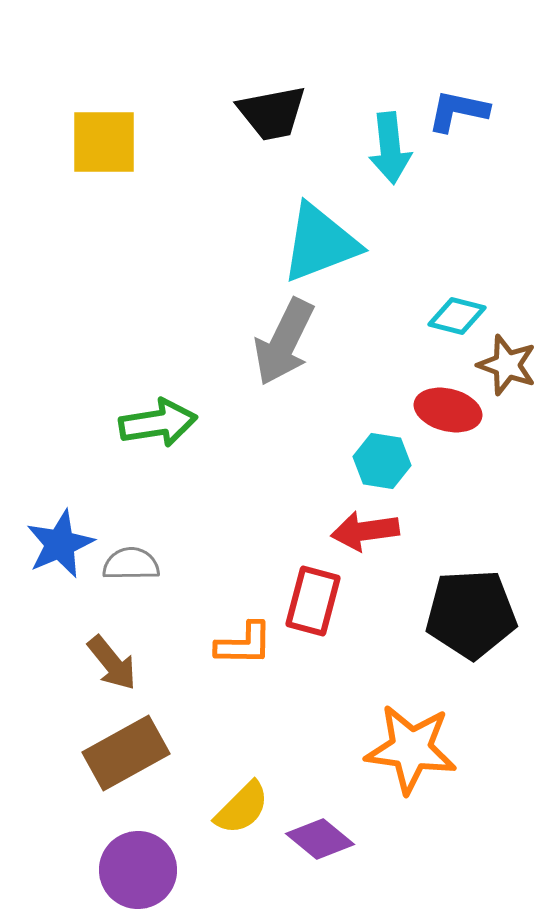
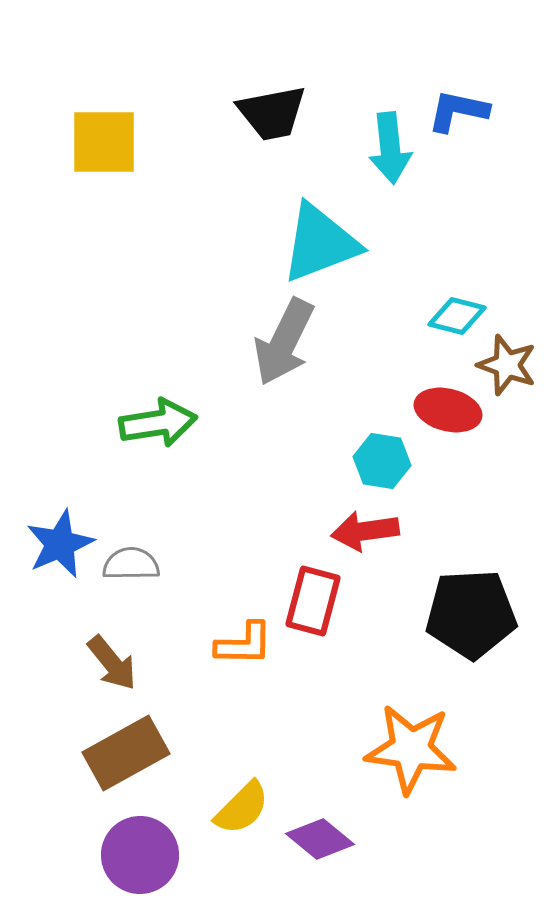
purple circle: moved 2 px right, 15 px up
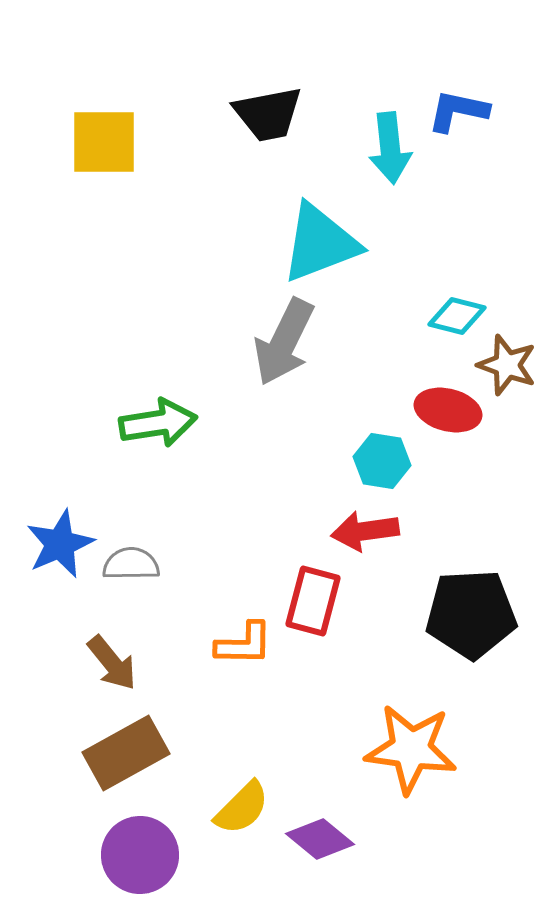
black trapezoid: moved 4 px left, 1 px down
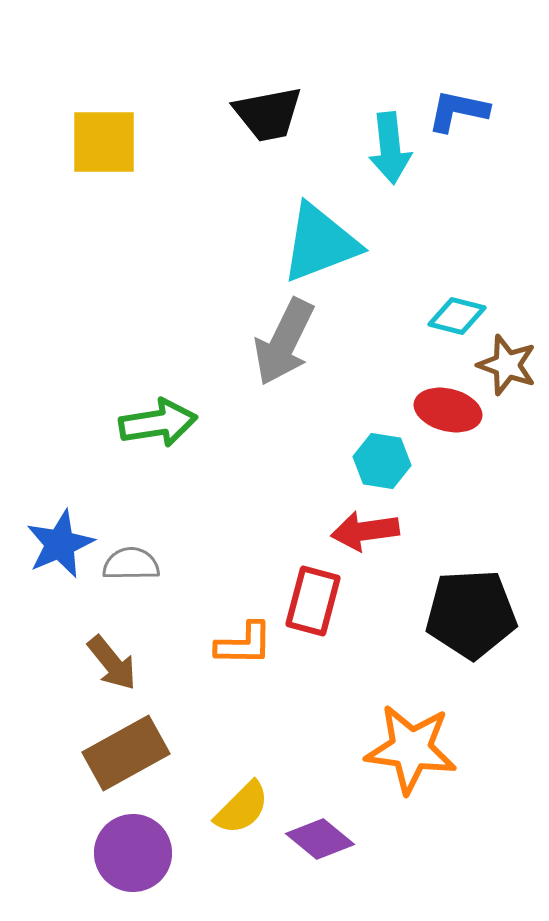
purple circle: moved 7 px left, 2 px up
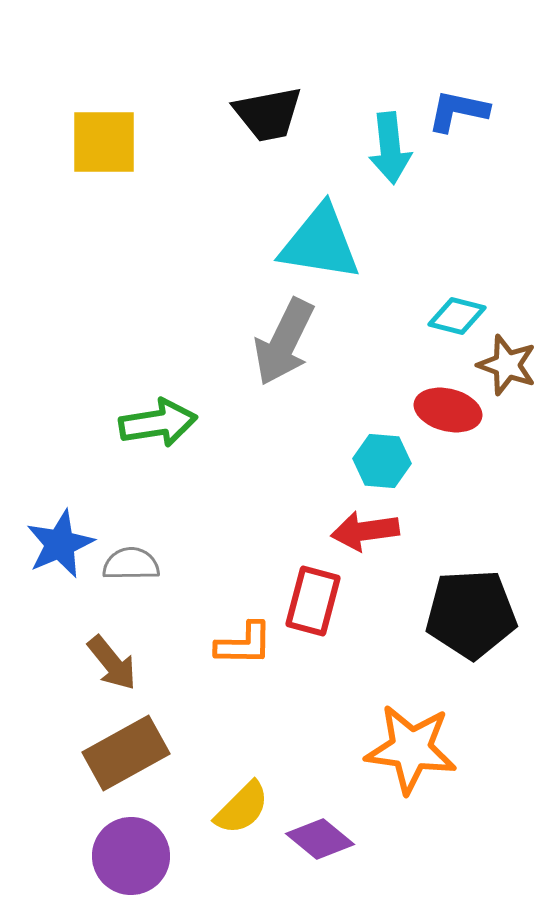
cyan triangle: rotated 30 degrees clockwise
cyan hexagon: rotated 4 degrees counterclockwise
purple circle: moved 2 px left, 3 px down
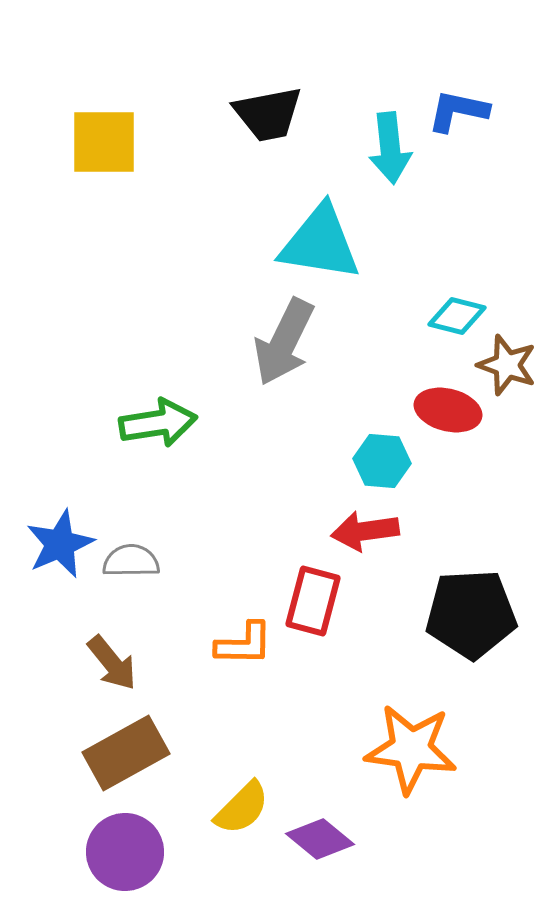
gray semicircle: moved 3 px up
purple circle: moved 6 px left, 4 px up
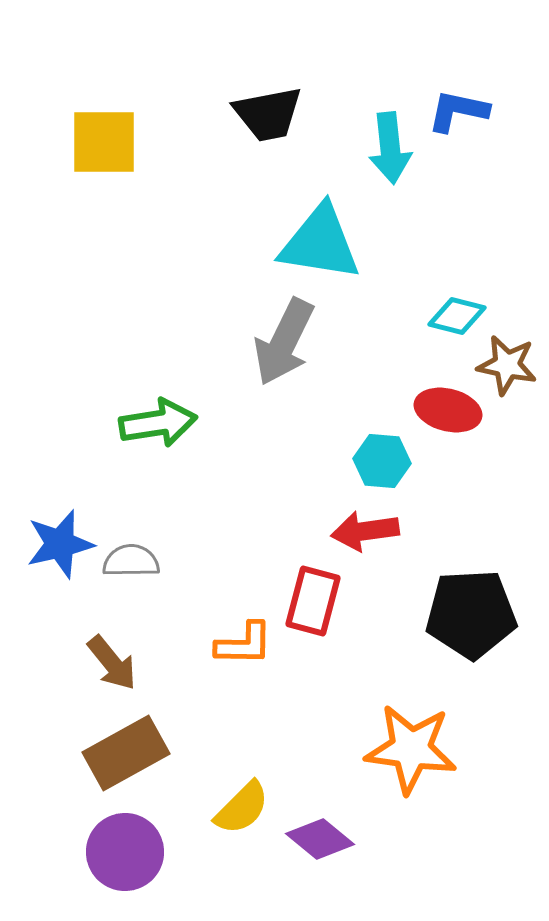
brown star: rotated 8 degrees counterclockwise
blue star: rotated 10 degrees clockwise
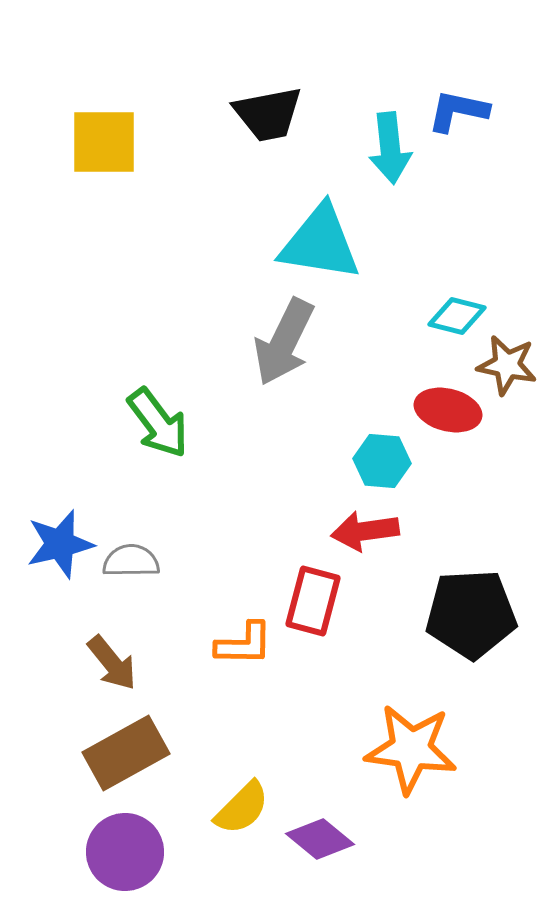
green arrow: rotated 62 degrees clockwise
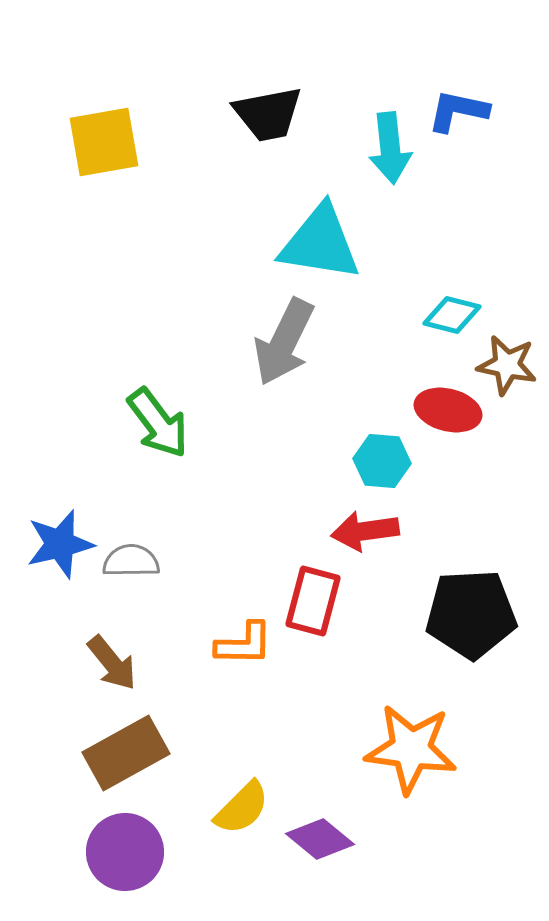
yellow square: rotated 10 degrees counterclockwise
cyan diamond: moved 5 px left, 1 px up
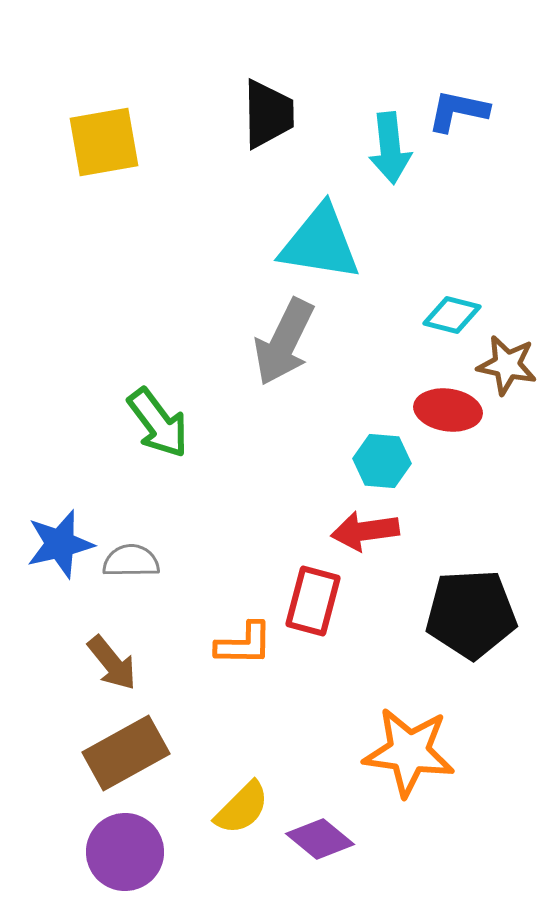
black trapezoid: rotated 80 degrees counterclockwise
red ellipse: rotated 6 degrees counterclockwise
orange star: moved 2 px left, 3 px down
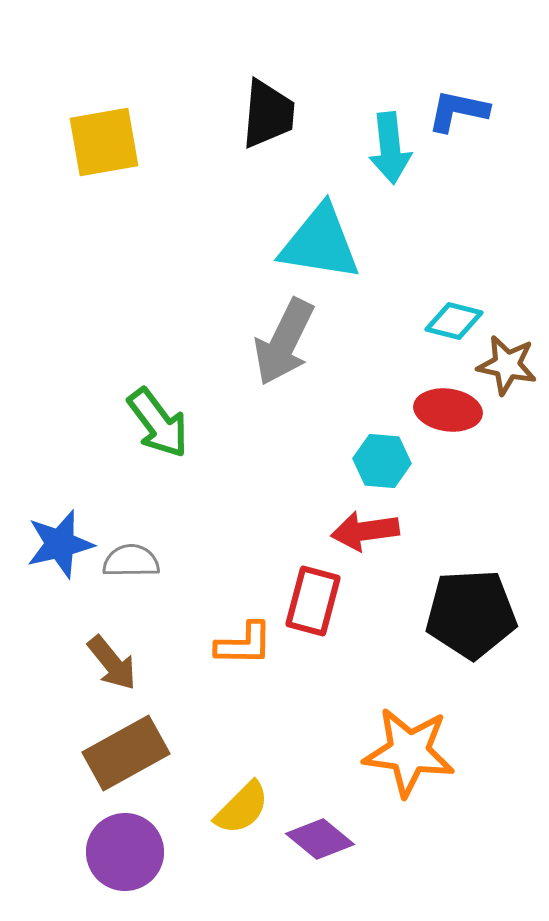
black trapezoid: rotated 6 degrees clockwise
cyan diamond: moved 2 px right, 6 px down
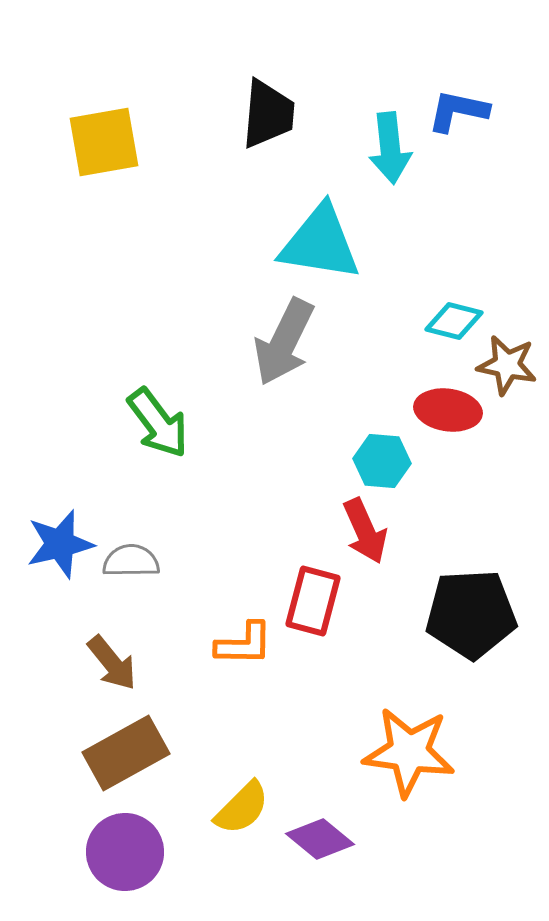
red arrow: rotated 106 degrees counterclockwise
